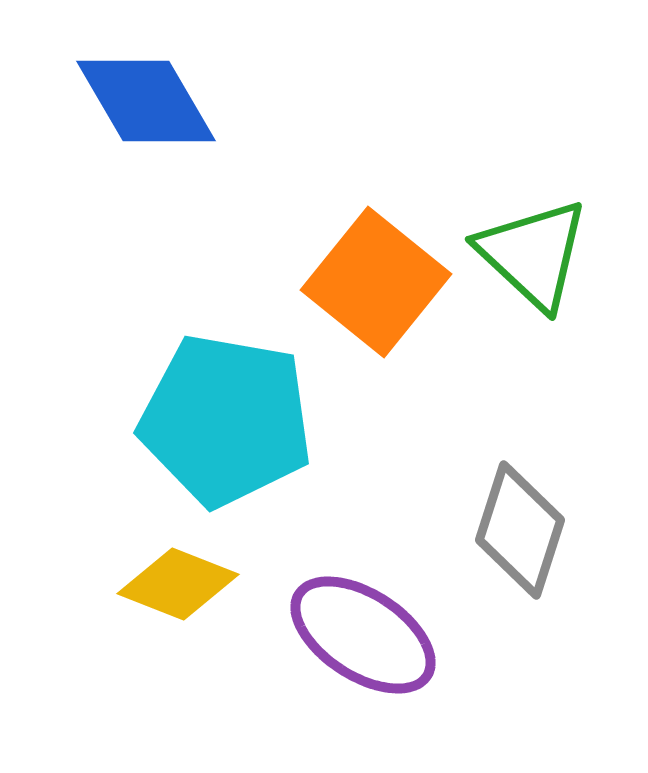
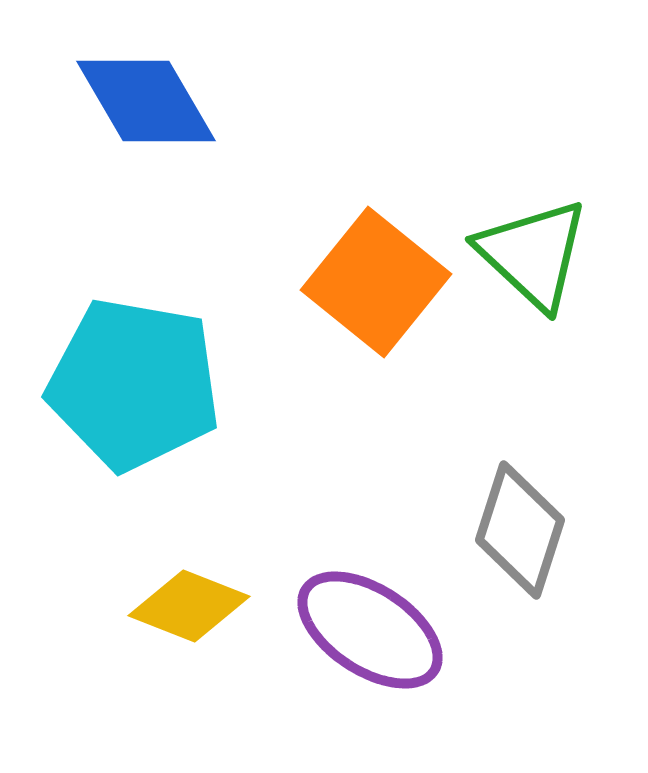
cyan pentagon: moved 92 px left, 36 px up
yellow diamond: moved 11 px right, 22 px down
purple ellipse: moved 7 px right, 5 px up
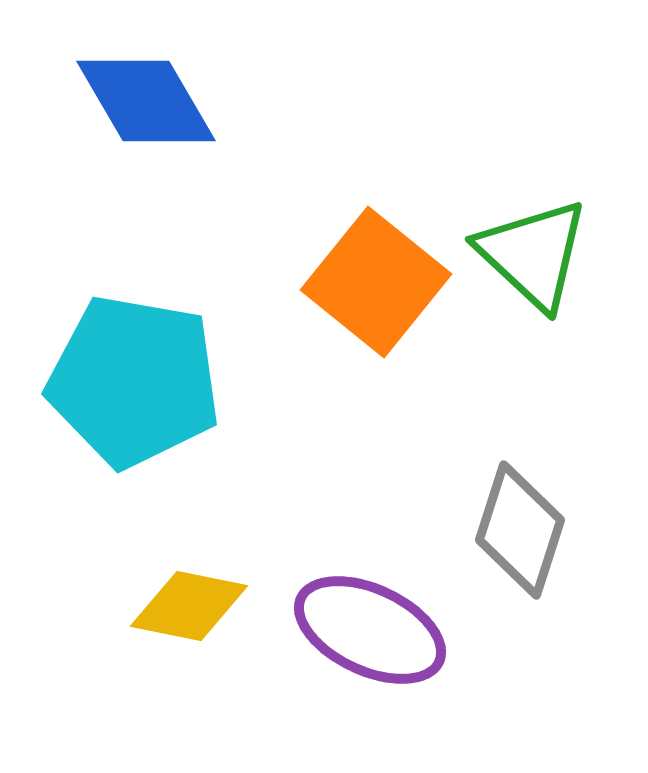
cyan pentagon: moved 3 px up
yellow diamond: rotated 10 degrees counterclockwise
purple ellipse: rotated 8 degrees counterclockwise
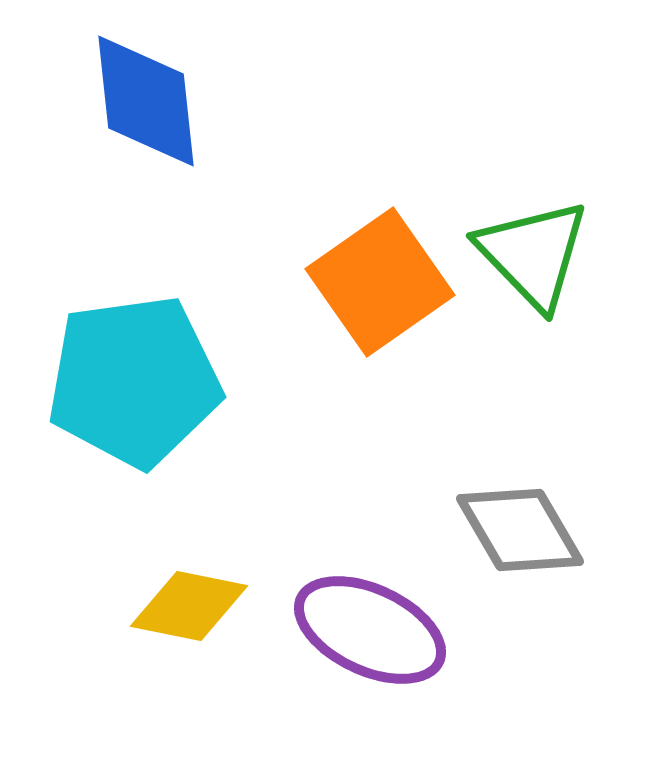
blue diamond: rotated 24 degrees clockwise
green triangle: rotated 3 degrees clockwise
orange square: moved 4 px right; rotated 16 degrees clockwise
cyan pentagon: rotated 18 degrees counterclockwise
gray diamond: rotated 48 degrees counterclockwise
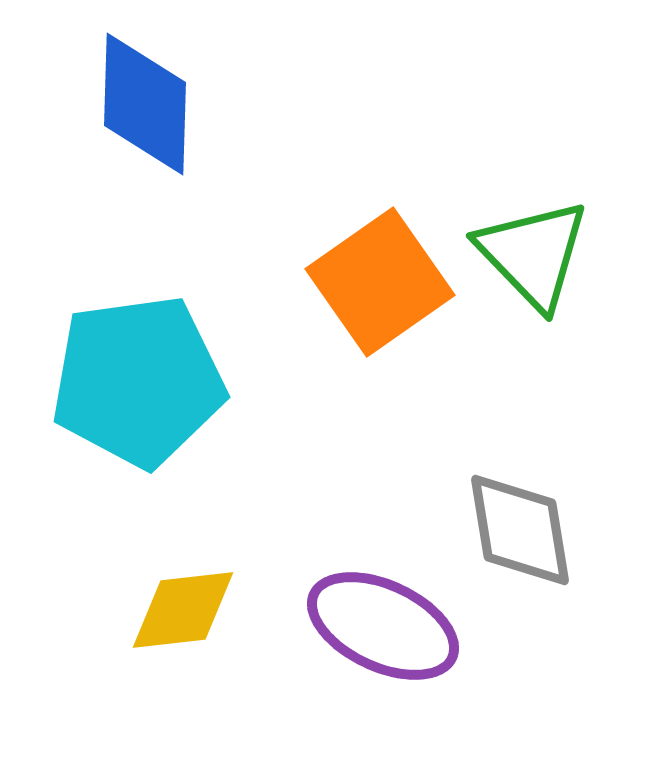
blue diamond: moved 1 px left, 3 px down; rotated 8 degrees clockwise
cyan pentagon: moved 4 px right
gray diamond: rotated 21 degrees clockwise
yellow diamond: moved 6 px left, 4 px down; rotated 18 degrees counterclockwise
purple ellipse: moved 13 px right, 4 px up
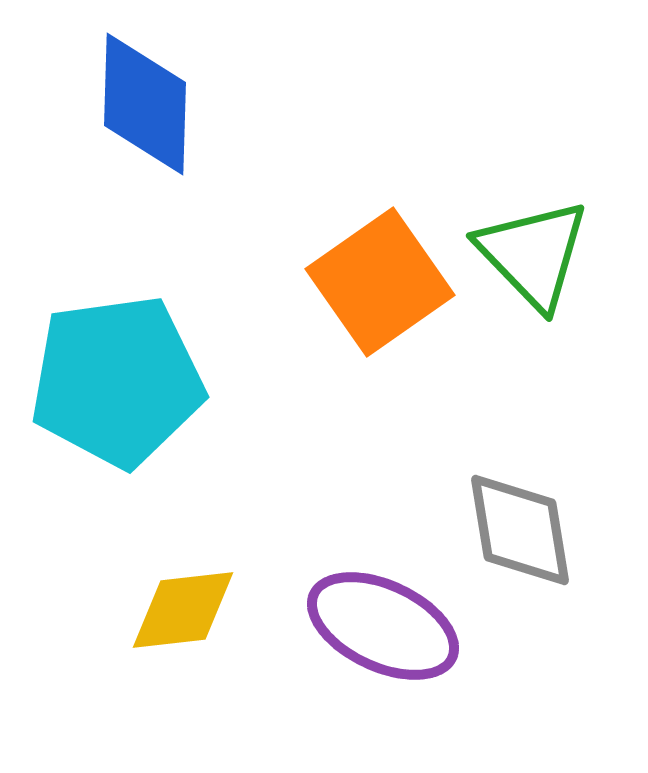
cyan pentagon: moved 21 px left
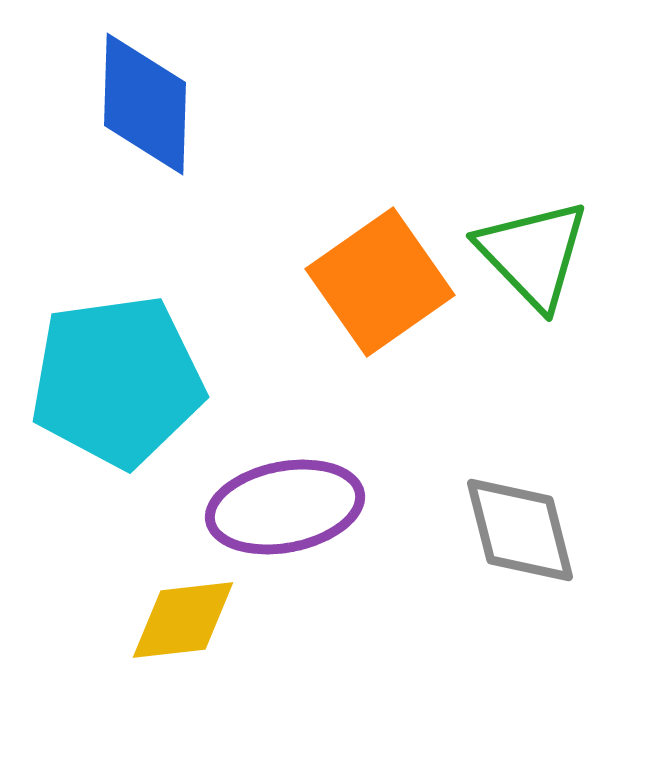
gray diamond: rotated 5 degrees counterclockwise
yellow diamond: moved 10 px down
purple ellipse: moved 98 px left, 119 px up; rotated 36 degrees counterclockwise
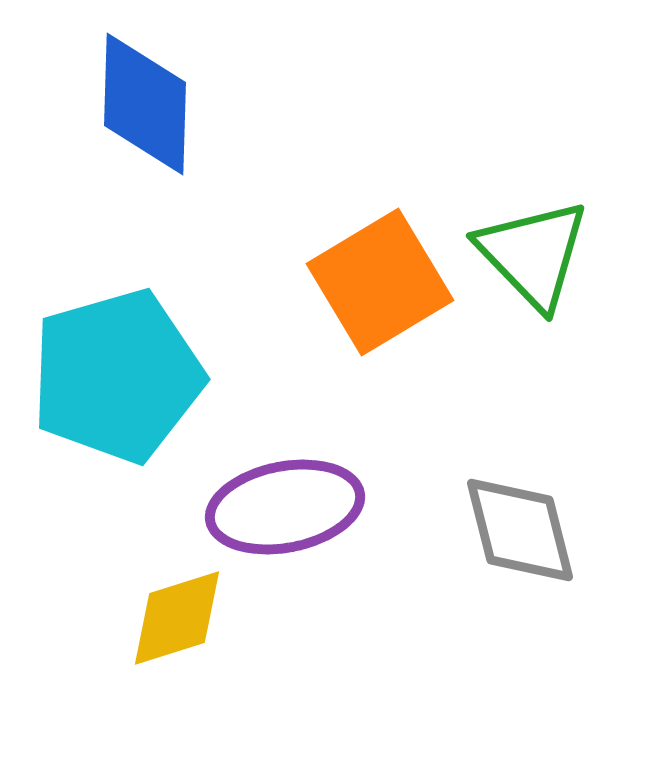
orange square: rotated 4 degrees clockwise
cyan pentagon: moved 5 px up; rotated 8 degrees counterclockwise
yellow diamond: moved 6 px left, 2 px up; rotated 11 degrees counterclockwise
